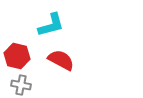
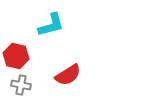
red hexagon: moved 1 px left
red semicircle: moved 7 px right, 15 px down; rotated 120 degrees clockwise
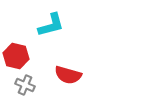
red semicircle: rotated 48 degrees clockwise
gray cross: moved 4 px right; rotated 12 degrees clockwise
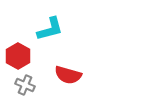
cyan L-shape: moved 1 px left, 4 px down
red hexagon: moved 2 px right; rotated 15 degrees clockwise
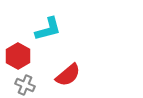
cyan L-shape: moved 2 px left
red semicircle: rotated 56 degrees counterclockwise
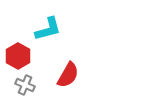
red semicircle: rotated 20 degrees counterclockwise
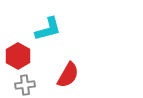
gray cross: rotated 30 degrees counterclockwise
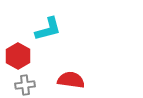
red semicircle: moved 3 px right, 5 px down; rotated 112 degrees counterclockwise
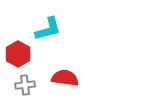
red hexagon: moved 2 px up
red semicircle: moved 6 px left, 2 px up
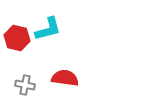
red hexagon: moved 1 px left, 16 px up; rotated 15 degrees counterclockwise
gray cross: rotated 18 degrees clockwise
